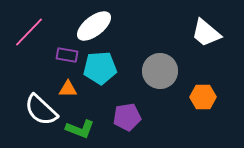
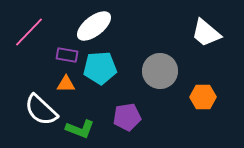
orange triangle: moved 2 px left, 5 px up
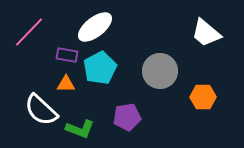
white ellipse: moved 1 px right, 1 px down
cyan pentagon: rotated 24 degrees counterclockwise
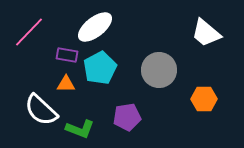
gray circle: moved 1 px left, 1 px up
orange hexagon: moved 1 px right, 2 px down
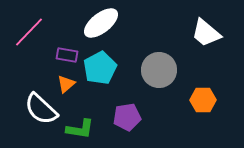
white ellipse: moved 6 px right, 4 px up
orange triangle: rotated 42 degrees counterclockwise
orange hexagon: moved 1 px left, 1 px down
white semicircle: moved 1 px up
green L-shape: rotated 12 degrees counterclockwise
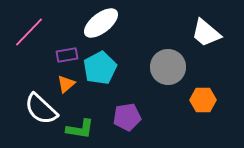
purple rectangle: rotated 20 degrees counterclockwise
gray circle: moved 9 px right, 3 px up
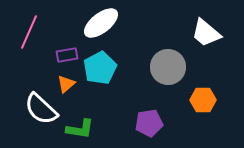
pink line: rotated 20 degrees counterclockwise
purple pentagon: moved 22 px right, 6 px down
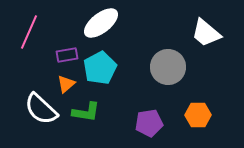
orange hexagon: moved 5 px left, 15 px down
green L-shape: moved 6 px right, 17 px up
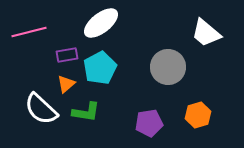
pink line: rotated 52 degrees clockwise
orange hexagon: rotated 15 degrees counterclockwise
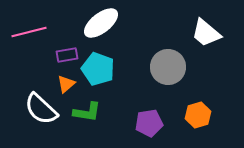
cyan pentagon: moved 2 px left, 1 px down; rotated 24 degrees counterclockwise
green L-shape: moved 1 px right
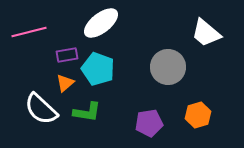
orange triangle: moved 1 px left, 1 px up
